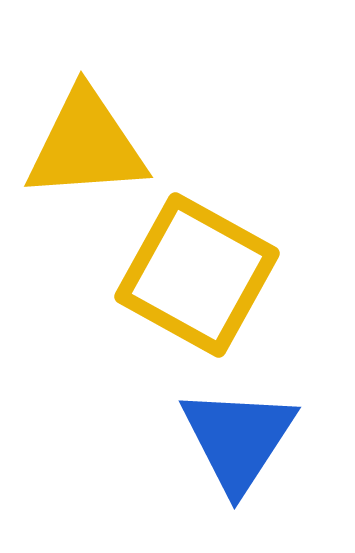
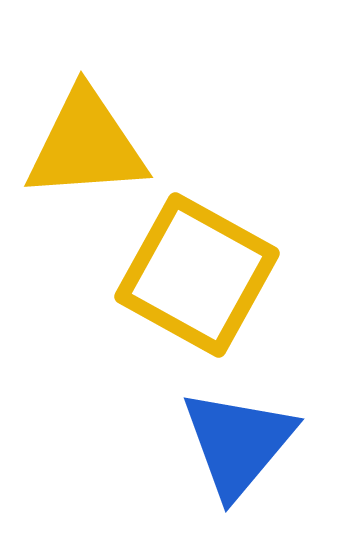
blue triangle: moved 4 px down; rotated 7 degrees clockwise
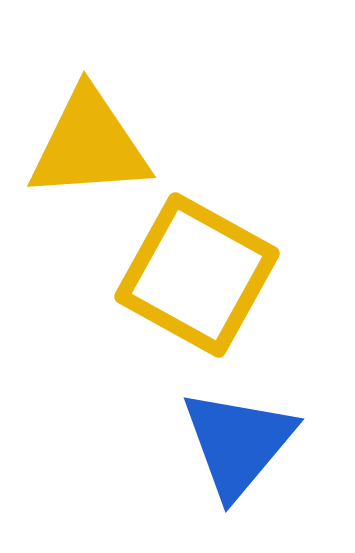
yellow triangle: moved 3 px right
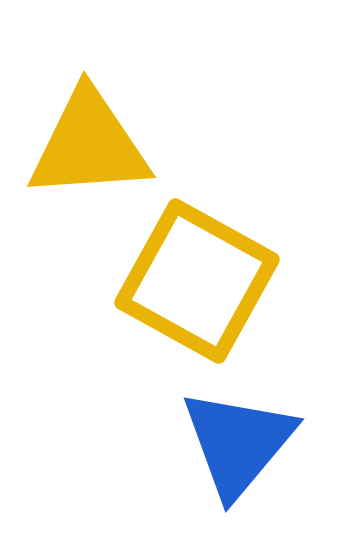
yellow square: moved 6 px down
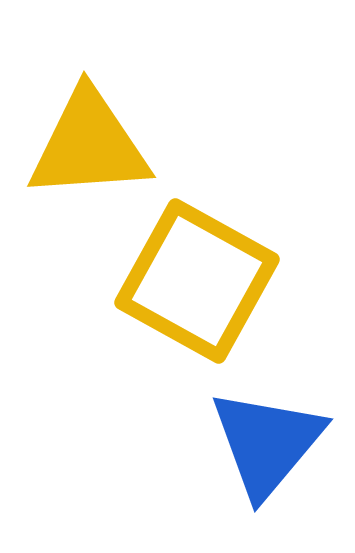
blue triangle: moved 29 px right
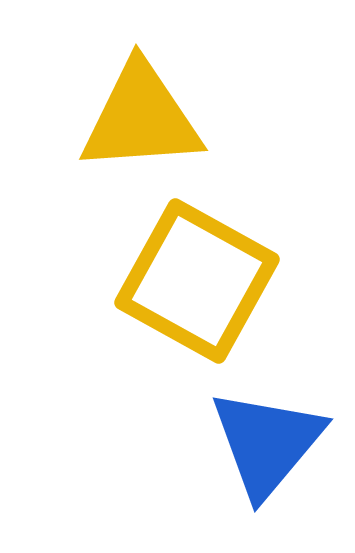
yellow triangle: moved 52 px right, 27 px up
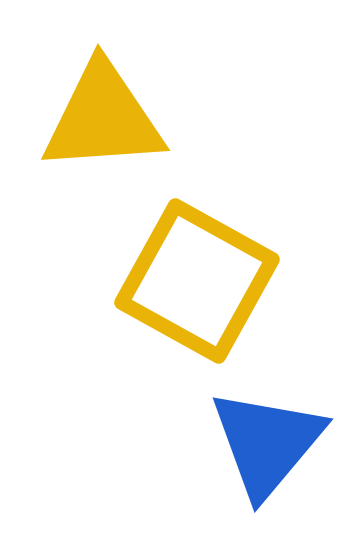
yellow triangle: moved 38 px left
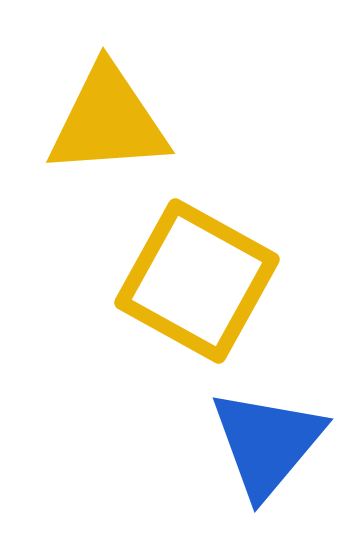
yellow triangle: moved 5 px right, 3 px down
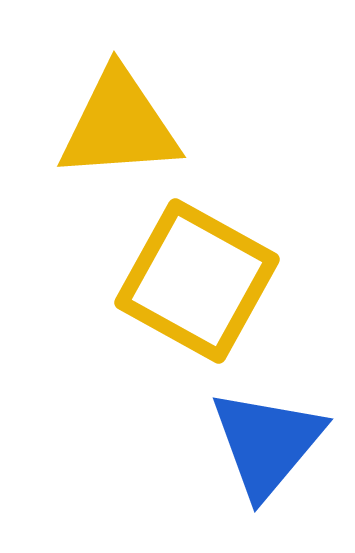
yellow triangle: moved 11 px right, 4 px down
